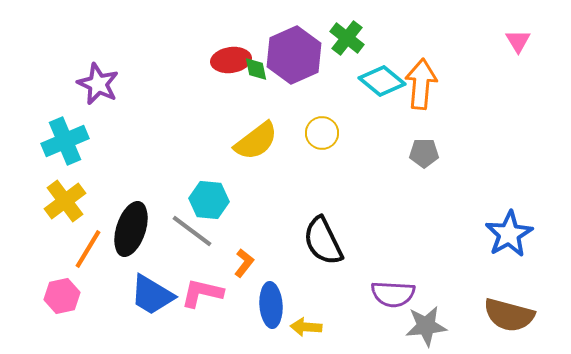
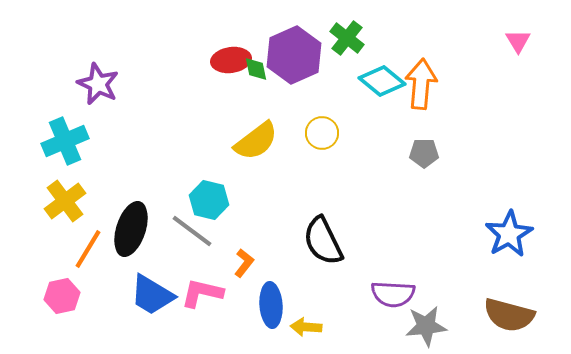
cyan hexagon: rotated 9 degrees clockwise
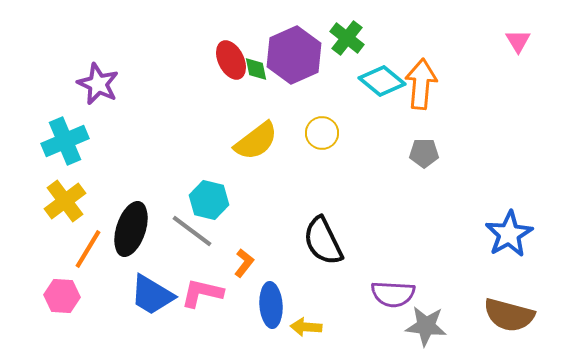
red ellipse: rotated 72 degrees clockwise
pink hexagon: rotated 16 degrees clockwise
gray star: rotated 12 degrees clockwise
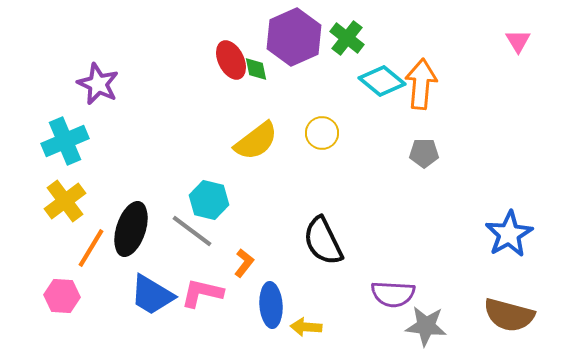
purple hexagon: moved 18 px up
orange line: moved 3 px right, 1 px up
